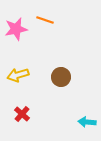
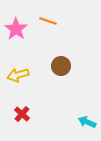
orange line: moved 3 px right, 1 px down
pink star: rotated 25 degrees counterclockwise
brown circle: moved 11 px up
cyan arrow: rotated 18 degrees clockwise
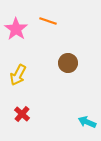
brown circle: moved 7 px right, 3 px up
yellow arrow: rotated 45 degrees counterclockwise
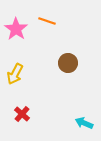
orange line: moved 1 px left
yellow arrow: moved 3 px left, 1 px up
cyan arrow: moved 3 px left, 1 px down
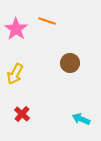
brown circle: moved 2 px right
cyan arrow: moved 3 px left, 4 px up
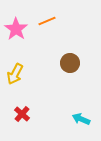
orange line: rotated 42 degrees counterclockwise
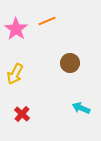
cyan arrow: moved 11 px up
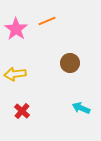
yellow arrow: rotated 55 degrees clockwise
red cross: moved 3 px up
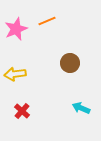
pink star: rotated 15 degrees clockwise
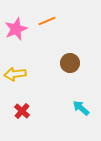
cyan arrow: rotated 18 degrees clockwise
